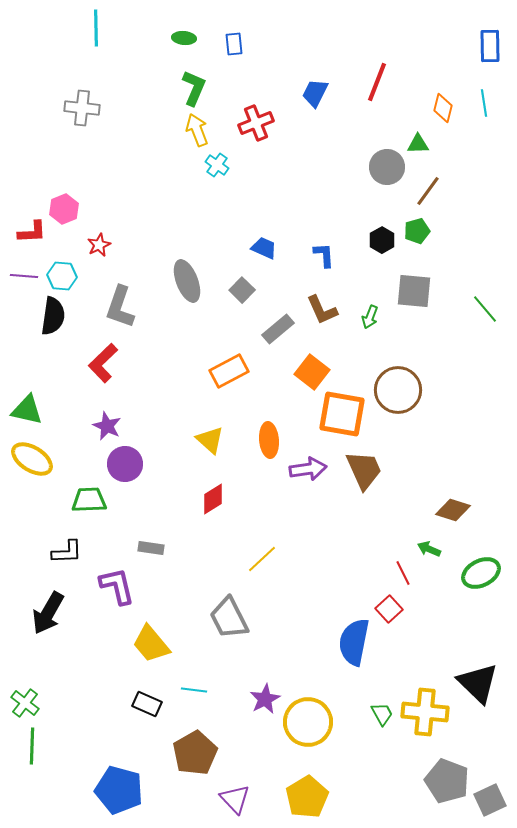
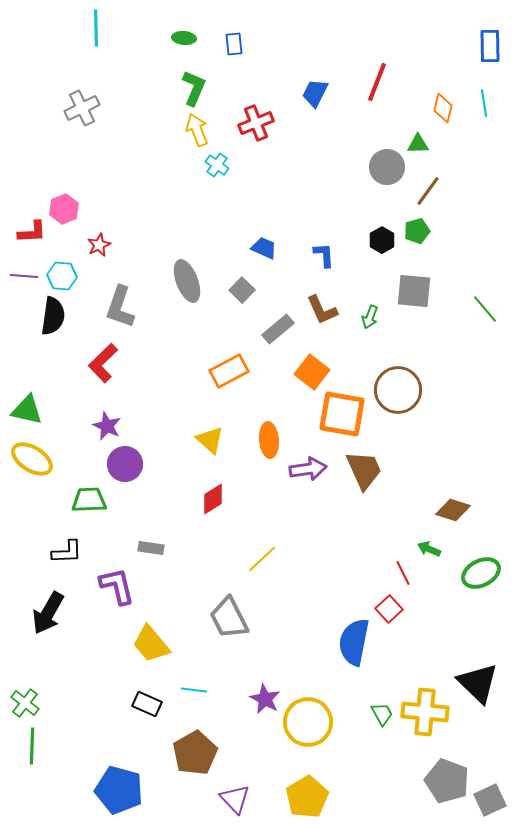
gray cross at (82, 108): rotated 32 degrees counterclockwise
purple star at (265, 699): rotated 16 degrees counterclockwise
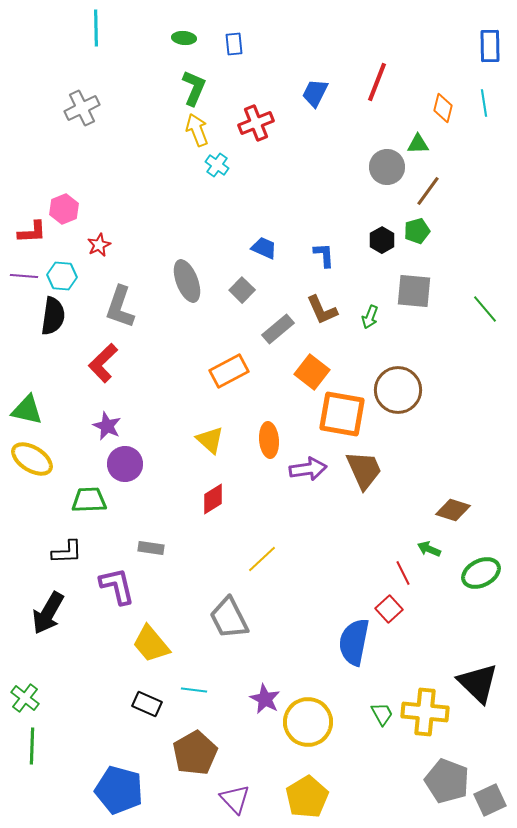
green cross at (25, 703): moved 5 px up
